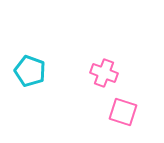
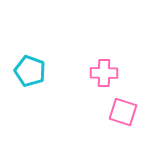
pink cross: rotated 20 degrees counterclockwise
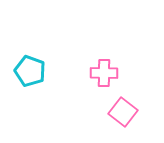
pink square: rotated 20 degrees clockwise
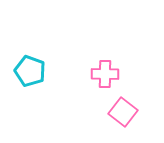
pink cross: moved 1 px right, 1 px down
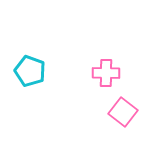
pink cross: moved 1 px right, 1 px up
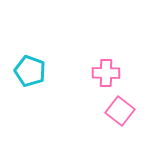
pink square: moved 3 px left, 1 px up
